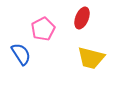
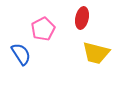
red ellipse: rotated 10 degrees counterclockwise
yellow trapezoid: moved 5 px right, 5 px up
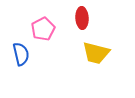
red ellipse: rotated 15 degrees counterclockwise
blue semicircle: rotated 20 degrees clockwise
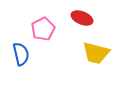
red ellipse: rotated 65 degrees counterclockwise
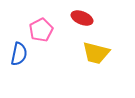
pink pentagon: moved 2 px left, 1 px down
blue semicircle: moved 2 px left; rotated 25 degrees clockwise
